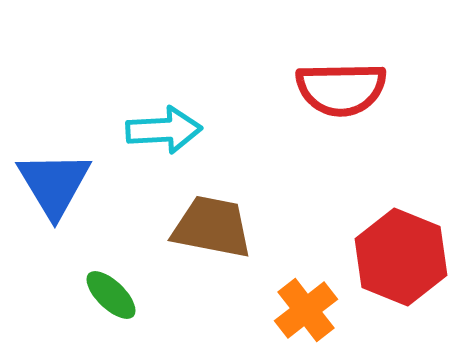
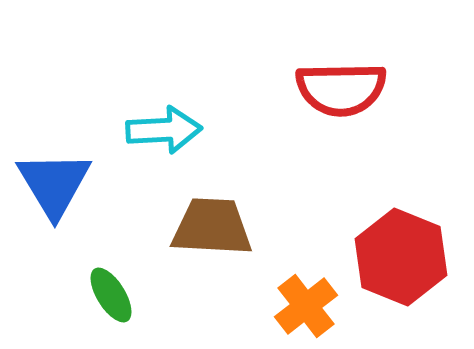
brown trapezoid: rotated 8 degrees counterclockwise
green ellipse: rotated 14 degrees clockwise
orange cross: moved 4 px up
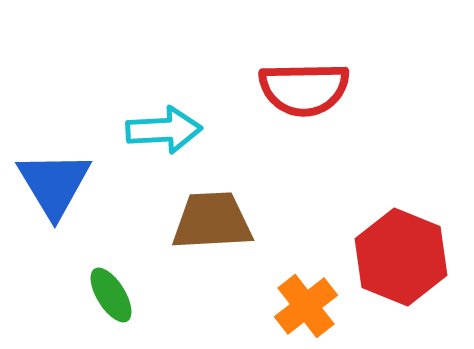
red semicircle: moved 37 px left
brown trapezoid: moved 6 px up; rotated 6 degrees counterclockwise
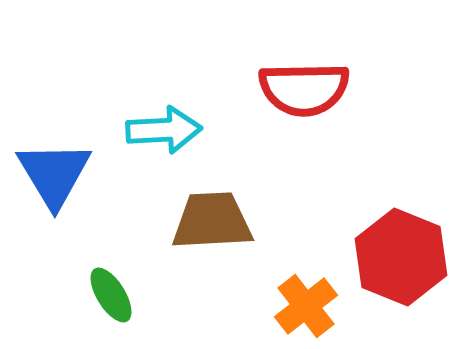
blue triangle: moved 10 px up
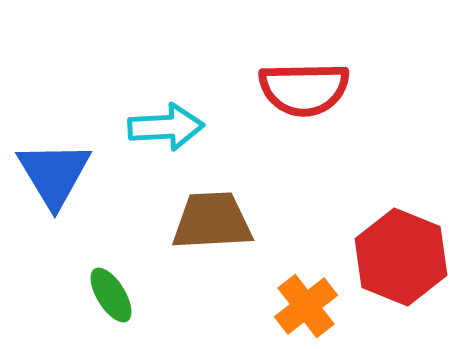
cyan arrow: moved 2 px right, 3 px up
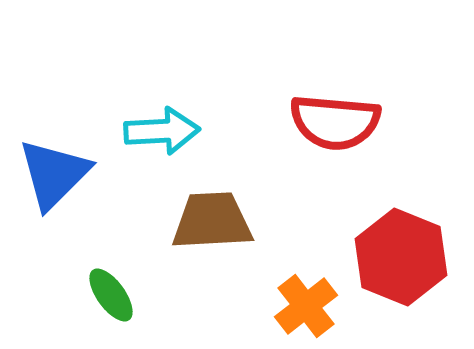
red semicircle: moved 31 px right, 33 px down; rotated 6 degrees clockwise
cyan arrow: moved 4 px left, 4 px down
blue triangle: rotated 16 degrees clockwise
green ellipse: rotated 4 degrees counterclockwise
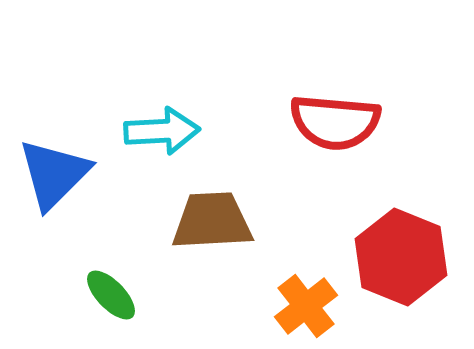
green ellipse: rotated 8 degrees counterclockwise
